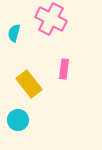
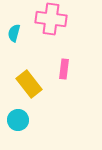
pink cross: rotated 20 degrees counterclockwise
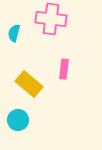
yellow rectangle: rotated 12 degrees counterclockwise
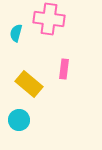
pink cross: moved 2 px left
cyan semicircle: moved 2 px right
cyan circle: moved 1 px right
